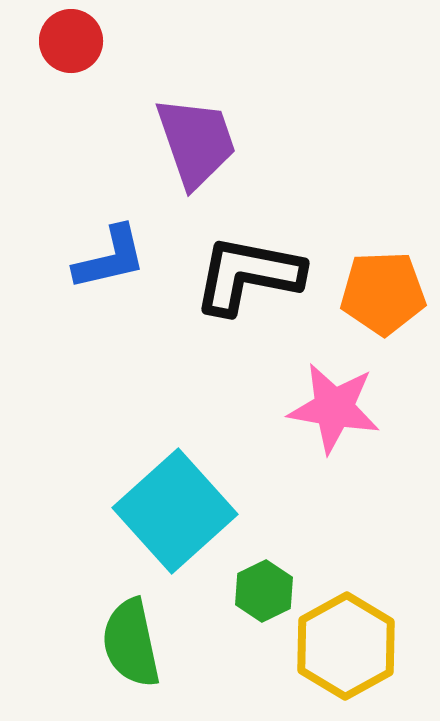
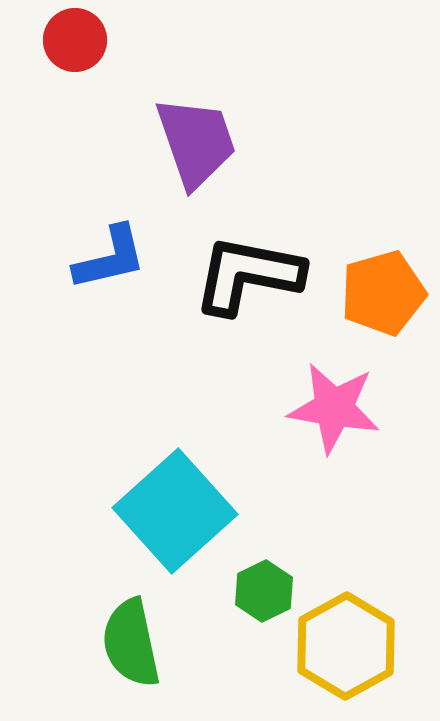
red circle: moved 4 px right, 1 px up
orange pentagon: rotated 14 degrees counterclockwise
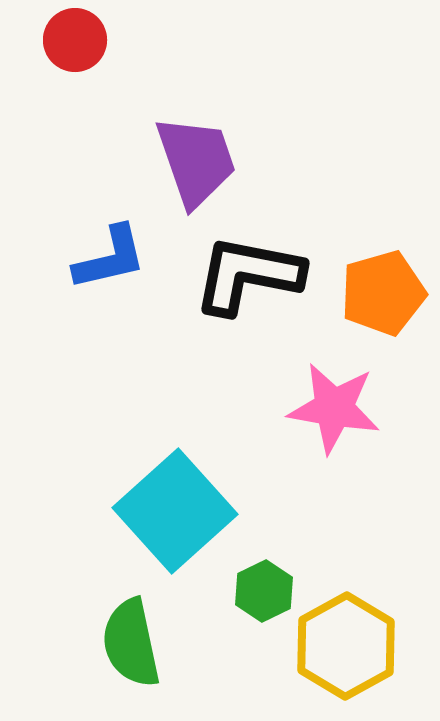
purple trapezoid: moved 19 px down
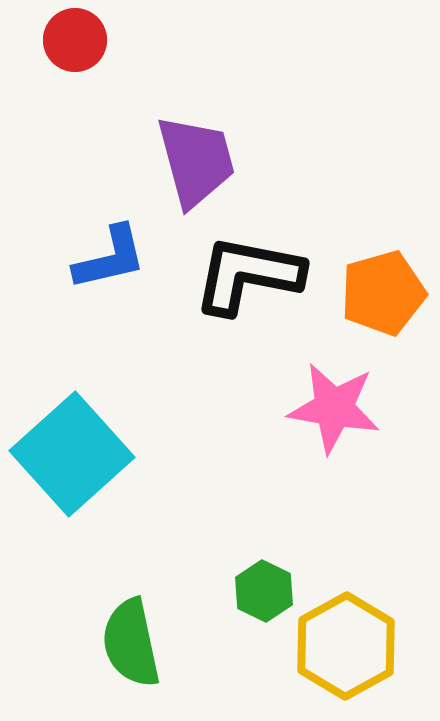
purple trapezoid: rotated 4 degrees clockwise
cyan square: moved 103 px left, 57 px up
green hexagon: rotated 8 degrees counterclockwise
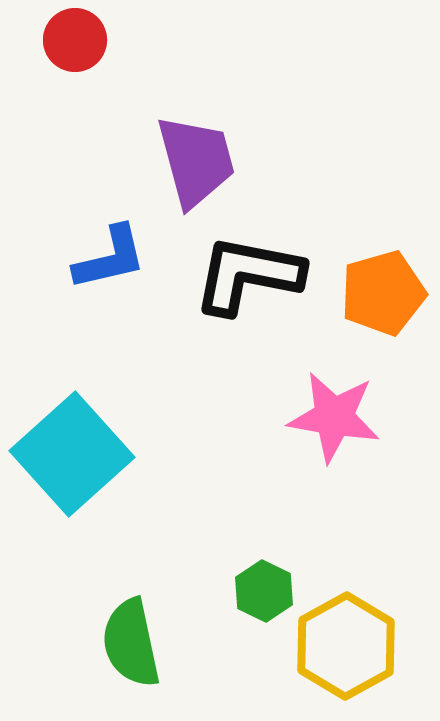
pink star: moved 9 px down
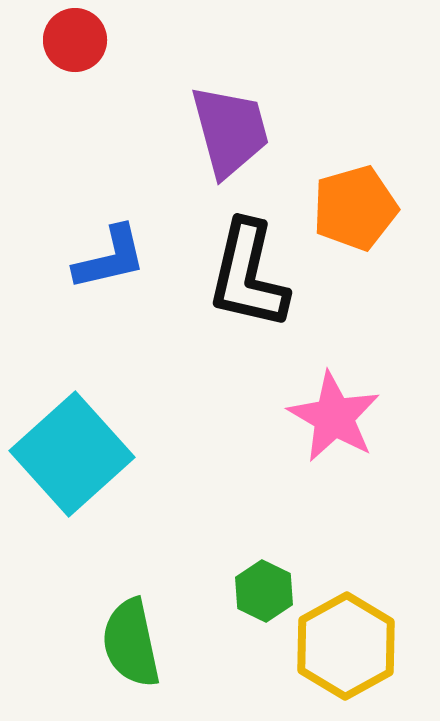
purple trapezoid: moved 34 px right, 30 px up
black L-shape: rotated 88 degrees counterclockwise
orange pentagon: moved 28 px left, 85 px up
pink star: rotated 20 degrees clockwise
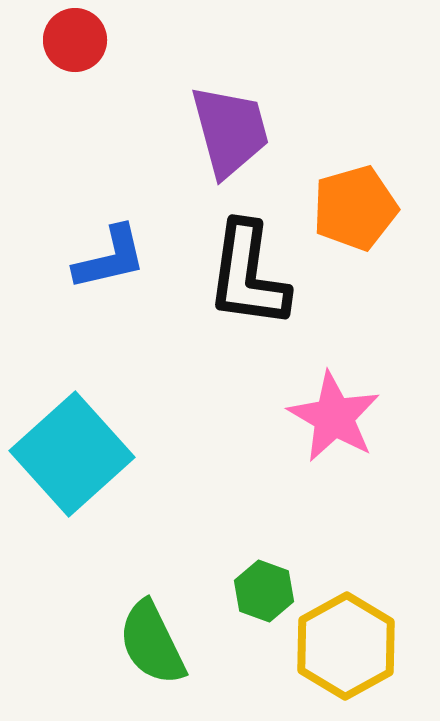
black L-shape: rotated 5 degrees counterclockwise
green hexagon: rotated 6 degrees counterclockwise
green semicircle: moved 21 px right; rotated 14 degrees counterclockwise
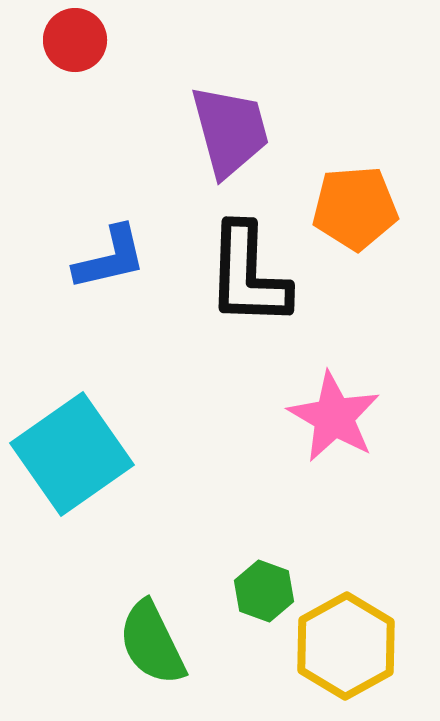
orange pentagon: rotated 12 degrees clockwise
black L-shape: rotated 6 degrees counterclockwise
cyan square: rotated 7 degrees clockwise
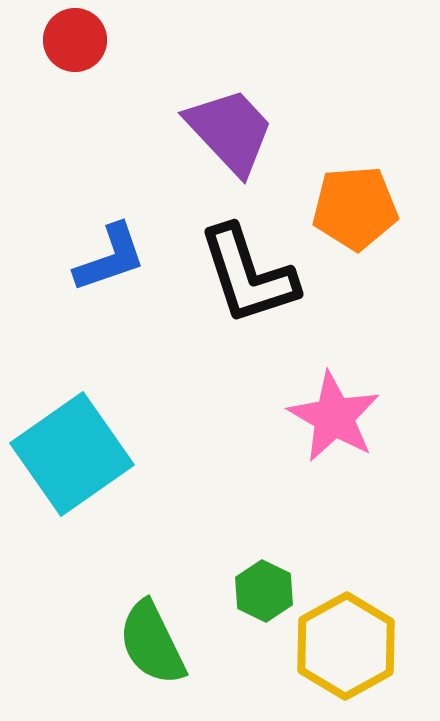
purple trapezoid: rotated 28 degrees counterclockwise
blue L-shape: rotated 6 degrees counterclockwise
black L-shape: rotated 20 degrees counterclockwise
green hexagon: rotated 6 degrees clockwise
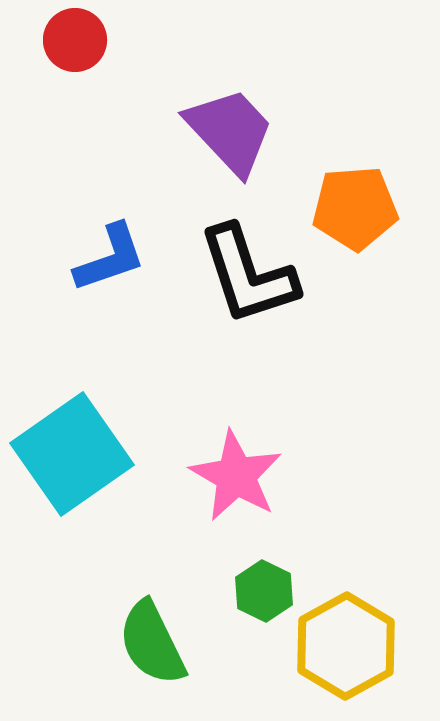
pink star: moved 98 px left, 59 px down
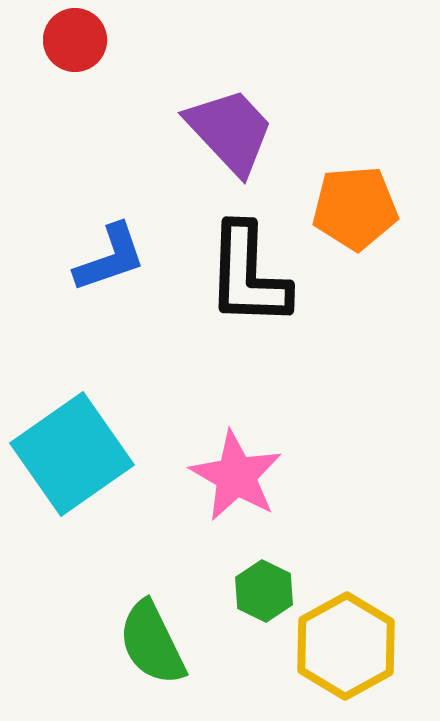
black L-shape: rotated 20 degrees clockwise
